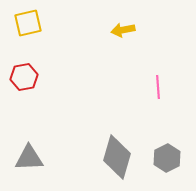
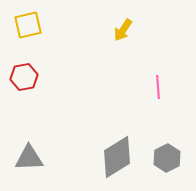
yellow square: moved 2 px down
yellow arrow: rotated 45 degrees counterclockwise
gray diamond: rotated 42 degrees clockwise
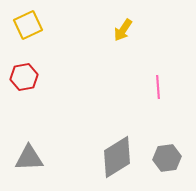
yellow square: rotated 12 degrees counterclockwise
gray hexagon: rotated 20 degrees clockwise
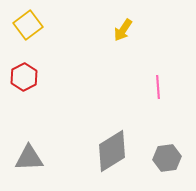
yellow square: rotated 12 degrees counterclockwise
red hexagon: rotated 16 degrees counterclockwise
gray diamond: moved 5 px left, 6 px up
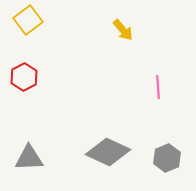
yellow square: moved 5 px up
yellow arrow: rotated 75 degrees counterclockwise
gray diamond: moved 4 px left, 1 px down; rotated 57 degrees clockwise
gray hexagon: rotated 16 degrees counterclockwise
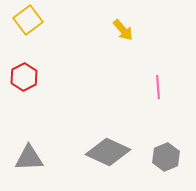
gray hexagon: moved 1 px left, 1 px up
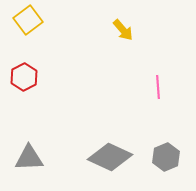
gray diamond: moved 2 px right, 5 px down
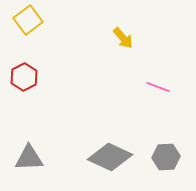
yellow arrow: moved 8 px down
pink line: rotated 65 degrees counterclockwise
gray hexagon: rotated 20 degrees clockwise
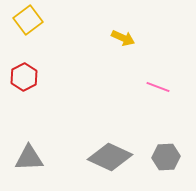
yellow arrow: rotated 25 degrees counterclockwise
